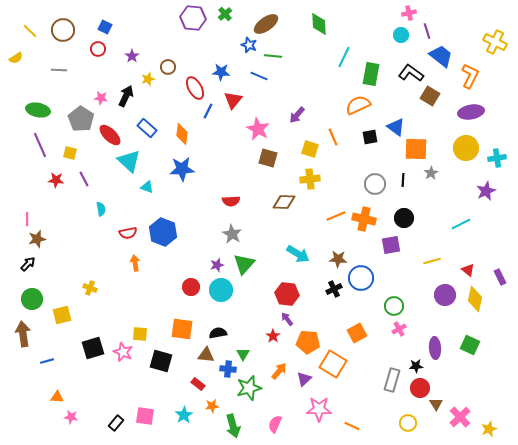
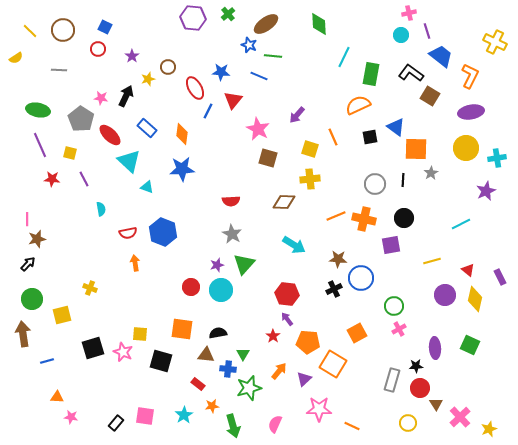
green cross at (225, 14): moved 3 px right
red star at (56, 180): moved 4 px left, 1 px up
cyan arrow at (298, 254): moved 4 px left, 9 px up
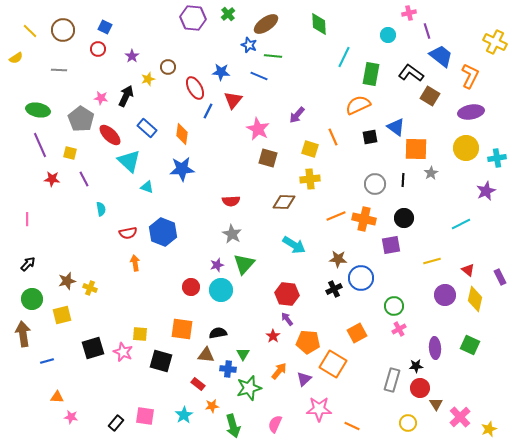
cyan circle at (401, 35): moved 13 px left
brown star at (37, 239): moved 30 px right, 42 px down
